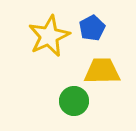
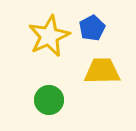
green circle: moved 25 px left, 1 px up
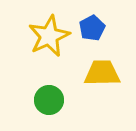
yellow trapezoid: moved 2 px down
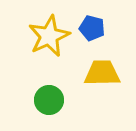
blue pentagon: rotated 30 degrees counterclockwise
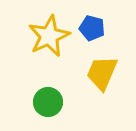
yellow trapezoid: rotated 66 degrees counterclockwise
green circle: moved 1 px left, 2 px down
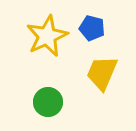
yellow star: moved 2 px left
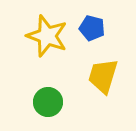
yellow star: rotated 27 degrees counterclockwise
yellow trapezoid: moved 1 px right, 3 px down; rotated 6 degrees counterclockwise
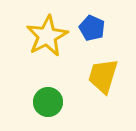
blue pentagon: rotated 10 degrees clockwise
yellow star: rotated 24 degrees clockwise
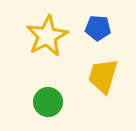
blue pentagon: moved 6 px right; rotated 20 degrees counterclockwise
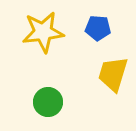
yellow star: moved 4 px left, 4 px up; rotated 21 degrees clockwise
yellow trapezoid: moved 10 px right, 2 px up
